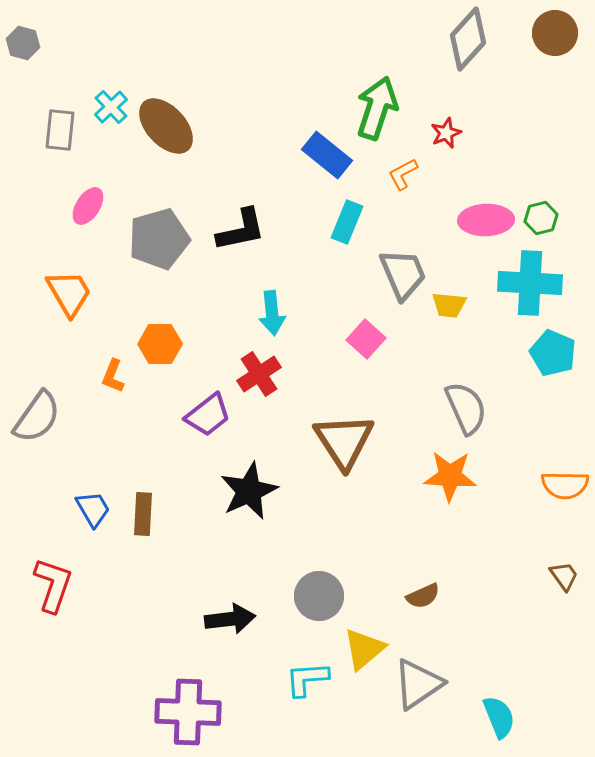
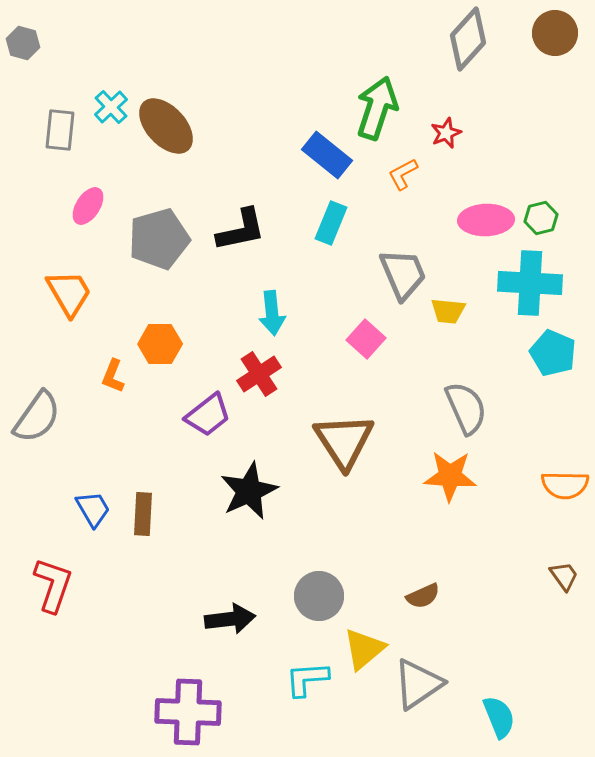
cyan rectangle at (347, 222): moved 16 px left, 1 px down
yellow trapezoid at (449, 305): moved 1 px left, 6 px down
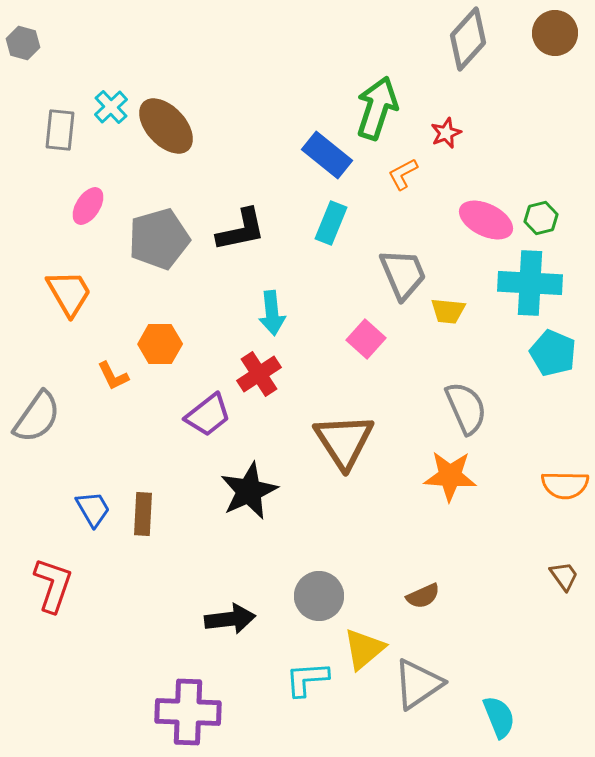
pink ellipse at (486, 220): rotated 28 degrees clockwise
orange L-shape at (113, 376): rotated 48 degrees counterclockwise
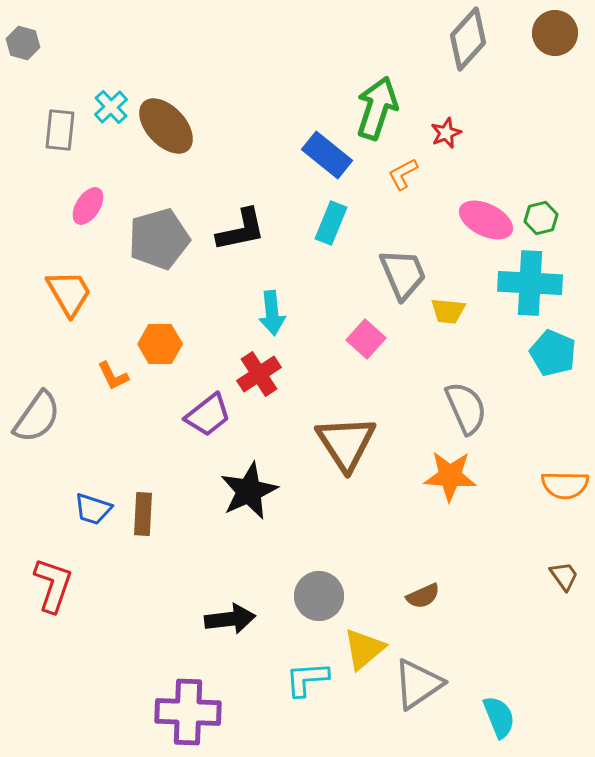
brown triangle at (344, 441): moved 2 px right, 2 px down
blue trapezoid at (93, 509): rotated 138 degrees clockwise
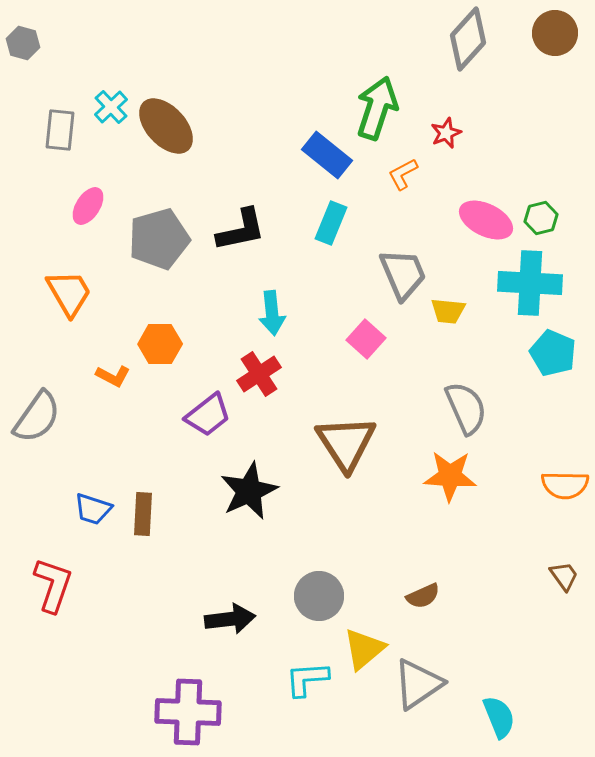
orange L-shape at (113, 376): rotated 36 degrees counterclockwise
